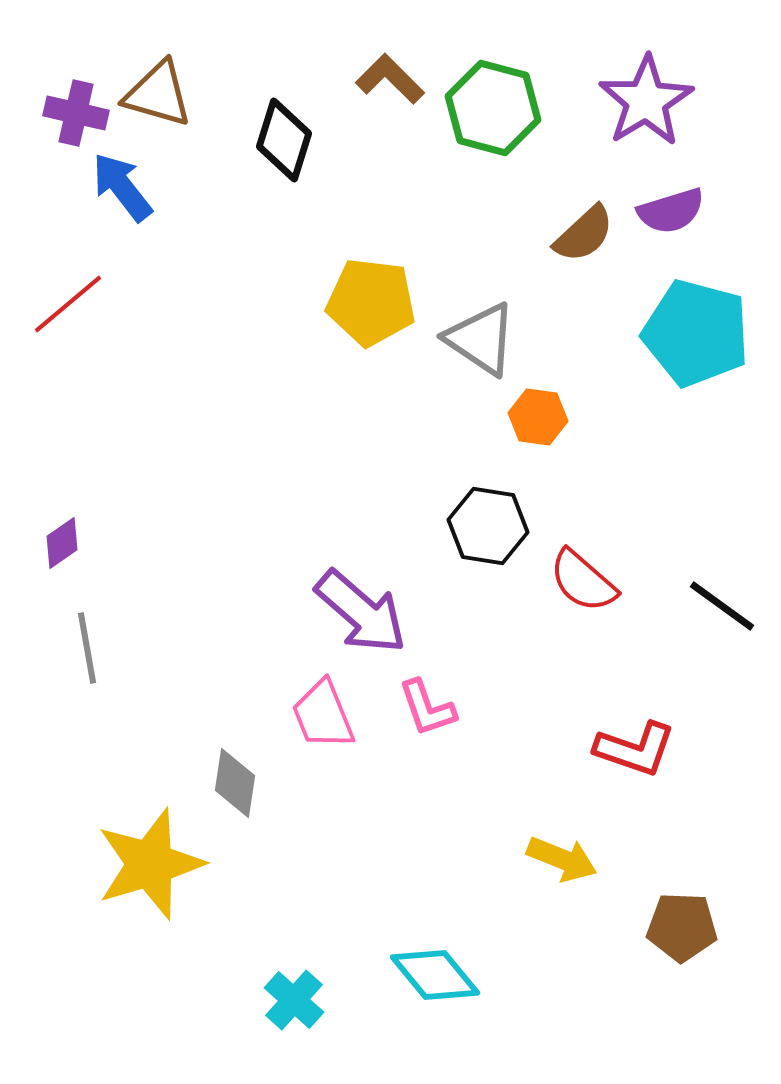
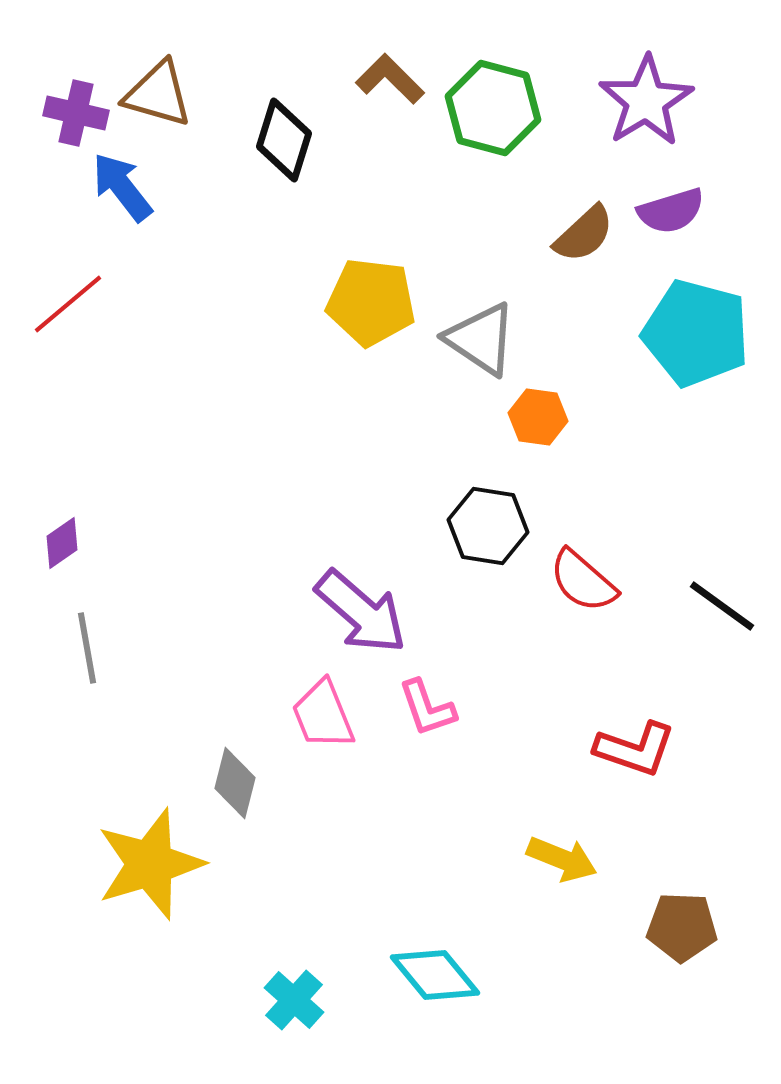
gray diamond: rotated 6 degrees clockwise
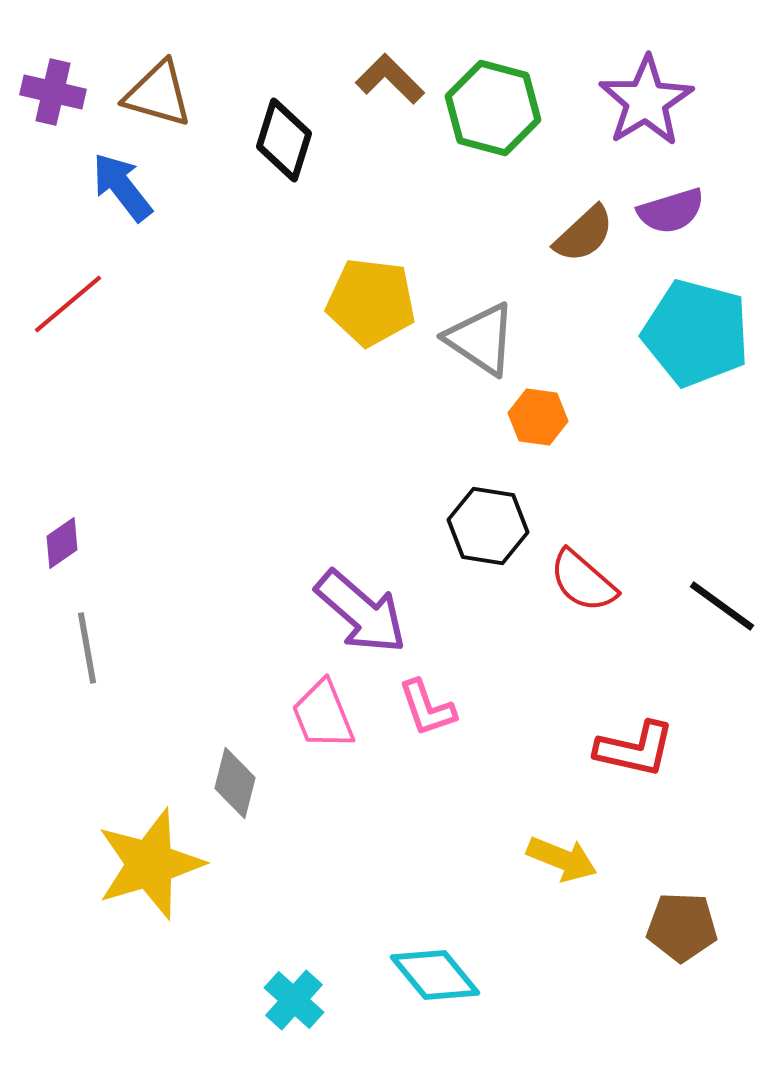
purple cross: moved 23 px left, 21 px up
red L-shape: rotated 6 degrees counterclockwise
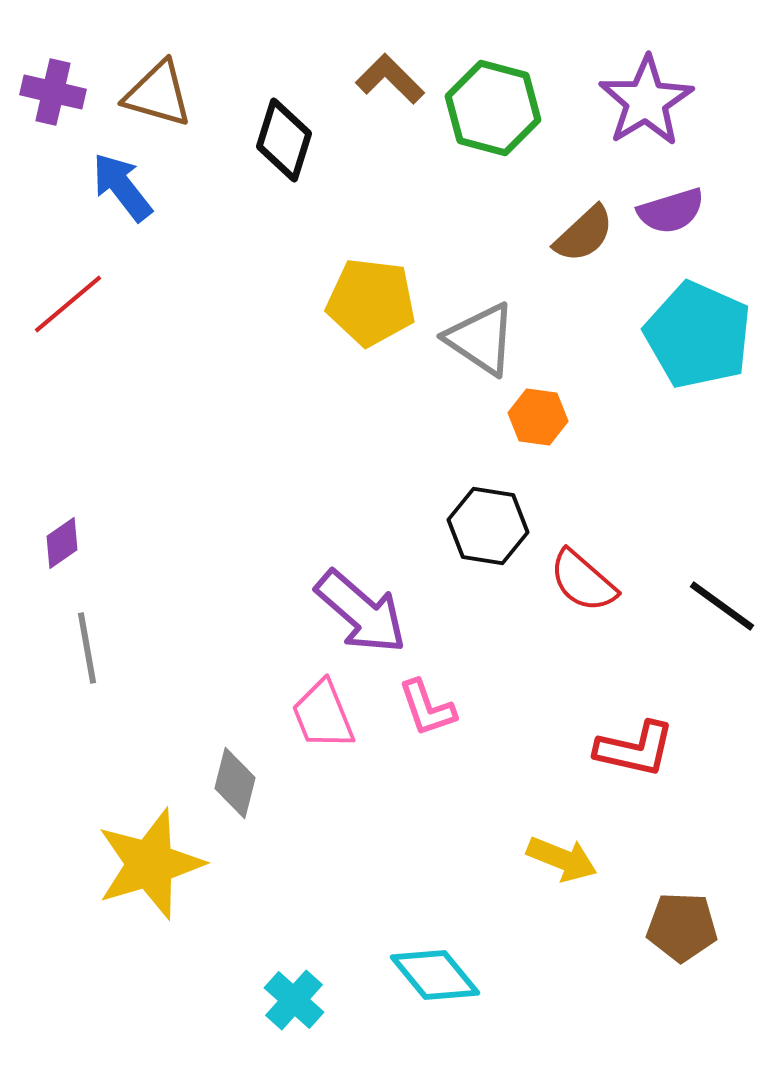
cyan pentagon: moved 2 px right, 2 px down; rotated 9 degrees clockwise
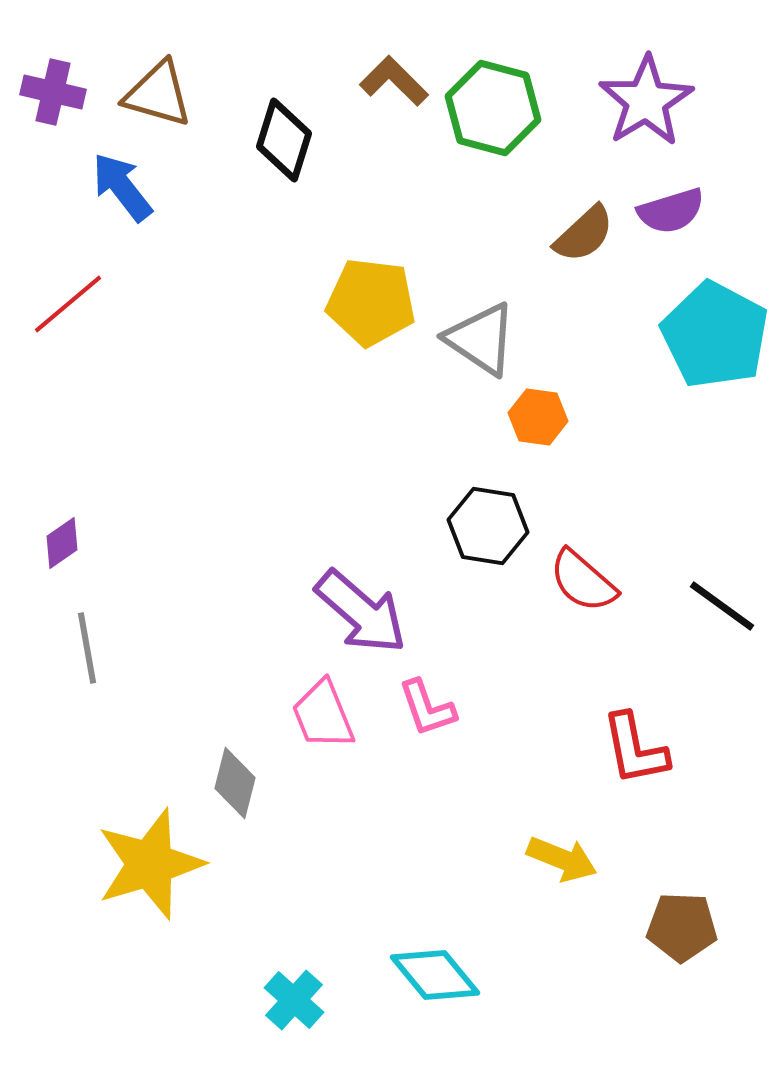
brown L-shape: moved 4 px right, 2 px down
cyan pentagon: moved 17 px right; rotated 4 degrees clockwise
red L-shape: rotated 66 degrees clockwise
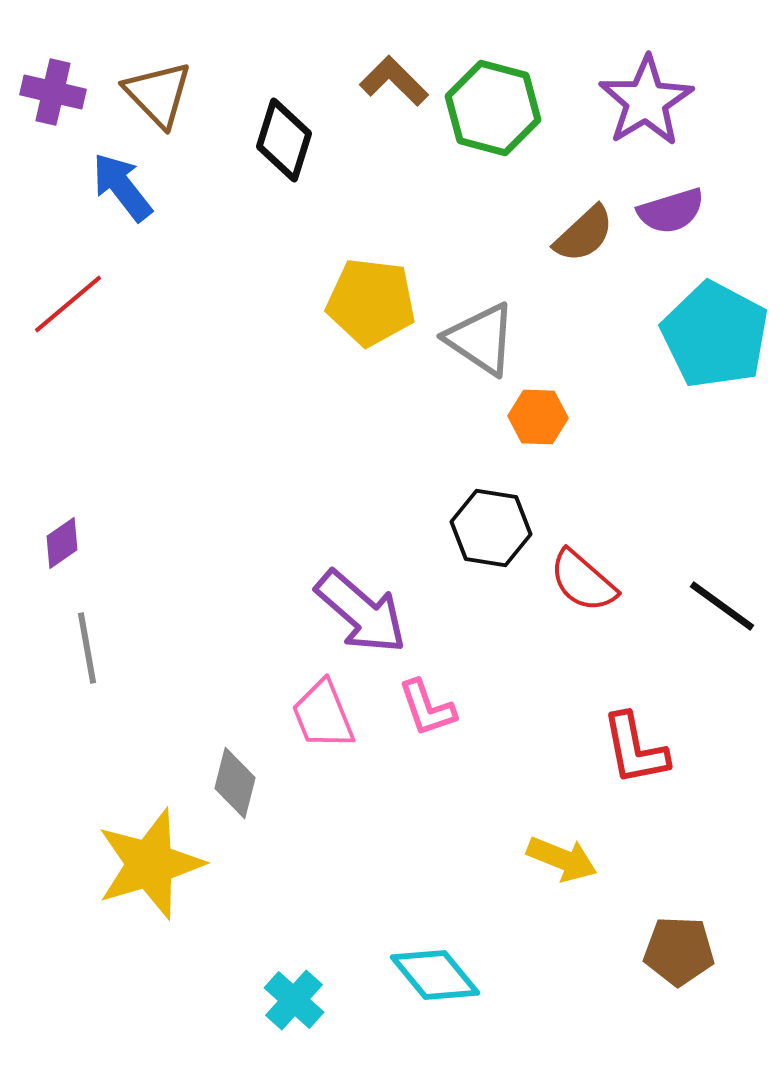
brown triangle: rotated 30 degrees clockwise
orange hexagon: rotated 6 degrees counterclockwise
black hexagon: moved 3 px right, 2 px down
brown pentagon: moved 3 px left, 24 px down
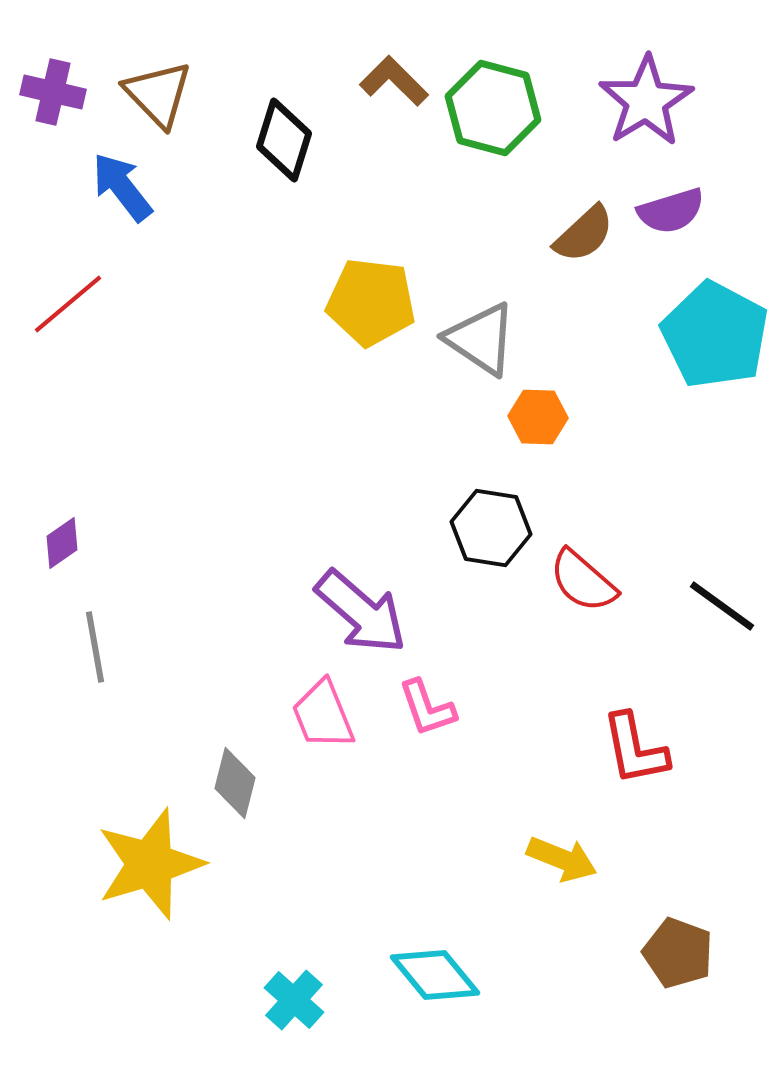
gray line: moved 8 px right, 1 px up
brown pentagon: moved 1 px left, 2 px down; rotated 18 degrees clockwise
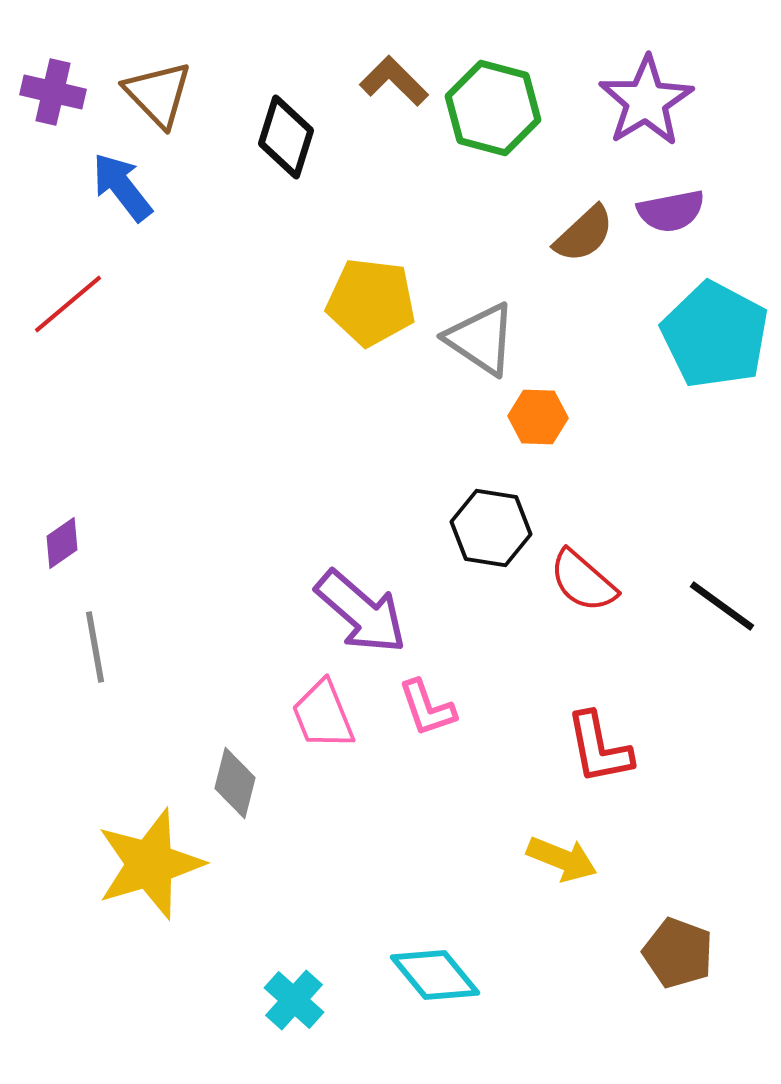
black diamond: moved 2 px right, 3 px up
purple semicircle: rotated 6 degrees clockwise
red L-shape: moved 36 px left, 1 px up
